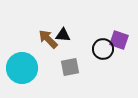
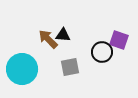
black circle: moved 1 px left, 3 px down
cyan circle: moved 1 px down
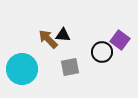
purple square: moved 1 px right; rotated 18 degrees clockwise
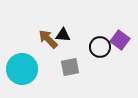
black circle: moved 2 px left, 5 px up
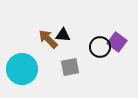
purple square: moved 3 px left, 2 px down
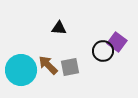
black triangle: moved 4 px left, 7 px up
brown arrow: moved 26 px down
black circle: moved 3 px right, 4 px down
cyan circle: moved 1 px left, 1 px down
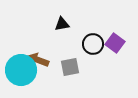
black triangle: moved 3 px right, 4 px up; rotated 14 degrees counterclockwise
purple square: moved 2 px left, 1 px down
black circle: moved 10 px left, 7 px up
brown arrow: moved 10 px left, 5 px up; rotated 25 degrees counterclockwise
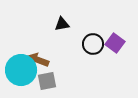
gray square: moved 23 px left, 14 px down
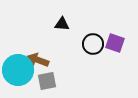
black triangle: rotated 14 degrees clockwise
purple square: rotated 18 degrees counterclockwise
cyan circle: moved 3 px left
